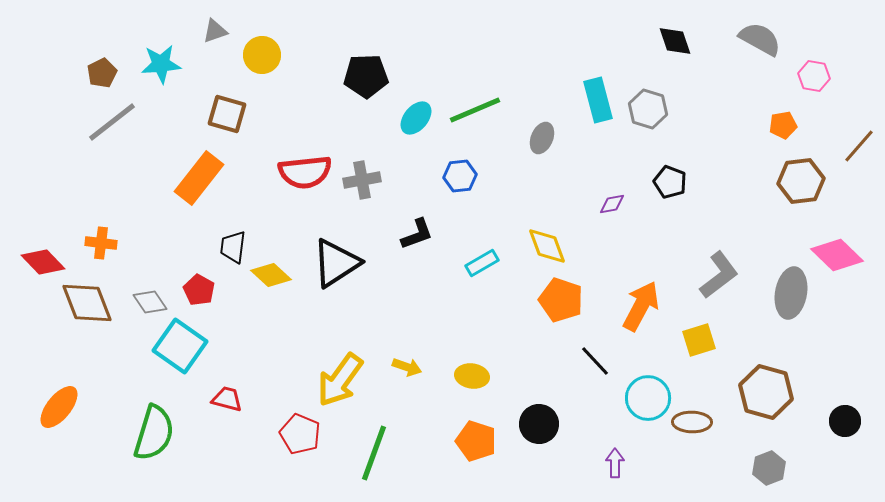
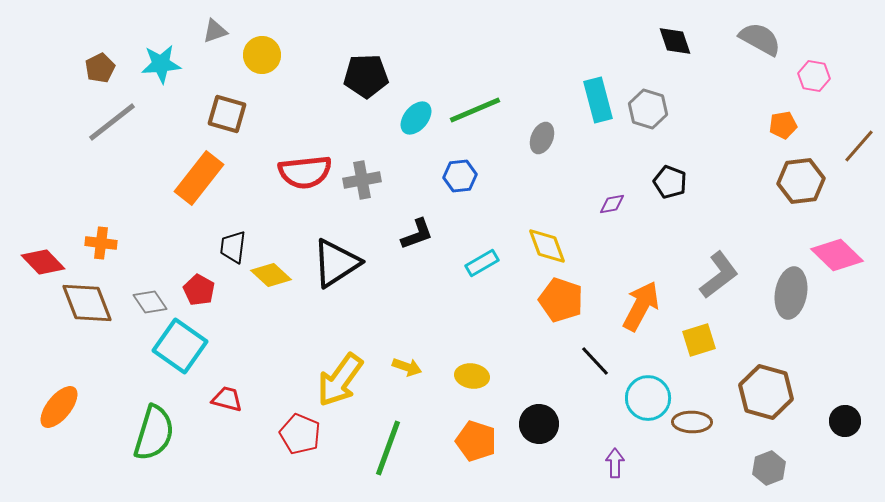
brown pentagon at (102, 73): moved 2 px left, 5 px up
green line at (374, 453): moved 14 px right, 5 px up
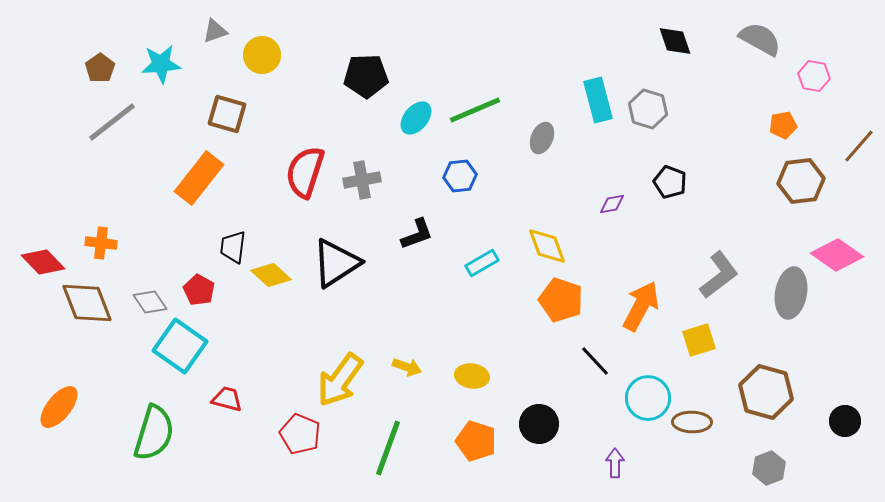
brown pentagon at (100, 68): rotated 8 degrees counterclockwise
red semicircle at (305, 172): rotated 114 degrees clockwise
pink diamond at (837, 255): rotated 9 degrees counterclockwise
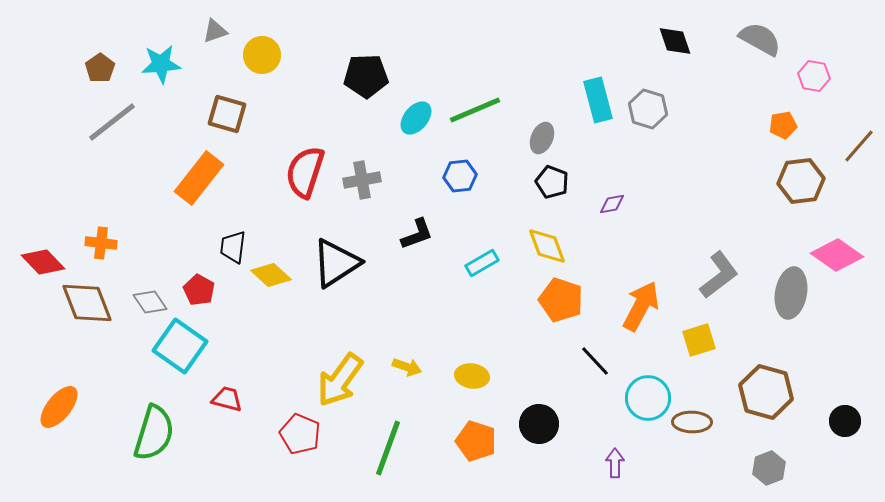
black pentagon at (670, 182): moved 118 px left
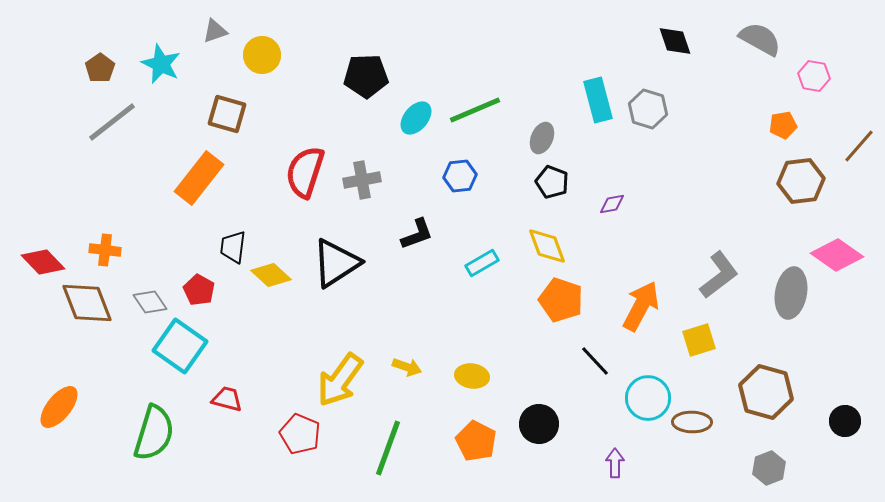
cyan star at (161, 64): rotated 30 degrees clockwise
orange cross at (101, 243): moved 4 px right, 7 px down
orange pentagon at (476, 441): rotated 9 degrees clockwise
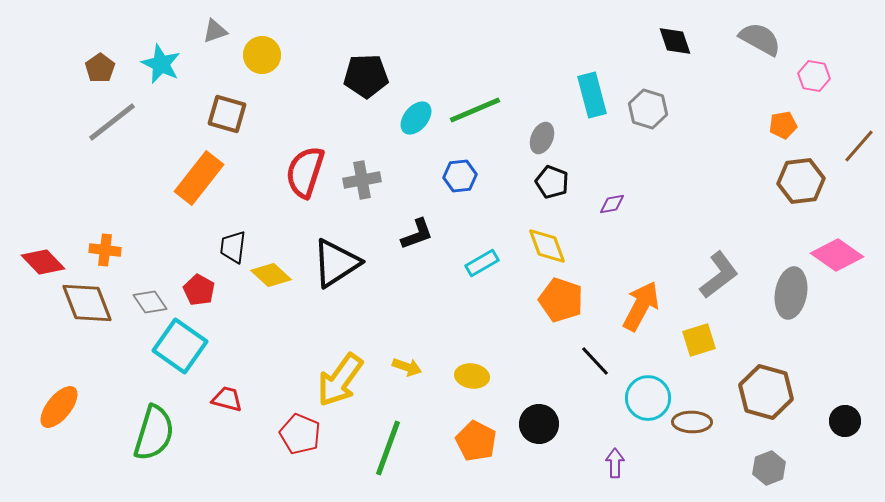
cyan rectangle at (598, 100): moved 6 px left, 5 px up
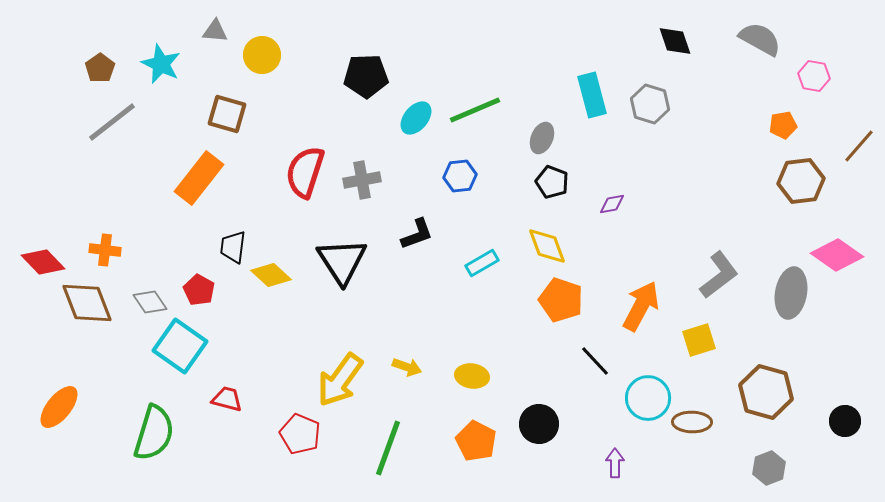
gray triangle at (215, 31): rotated 24 degrees clockwise
gray hexagon at (648, 109): moved 2 px right, 5 px up
black triangle at (336, 263): moved 6 px right, 2 px up; rotated 30 degrees counterclockwise
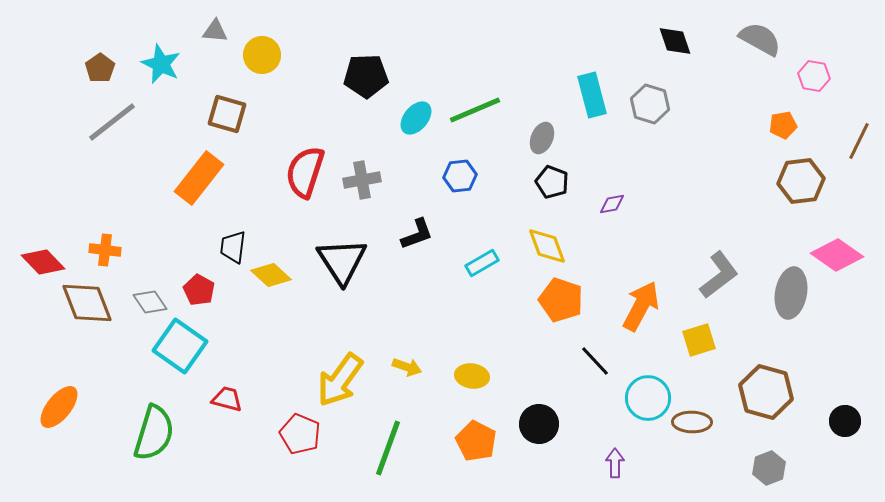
brown line at (859, 146): moved 5 px up; rotated 15 degrees counterclockwise
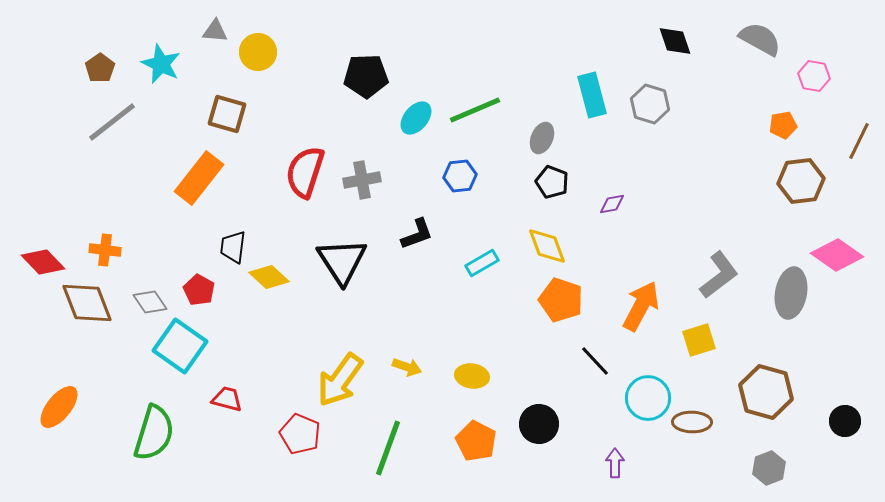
yellow circle at (262, 55): moved 4 px left, 3 px up
yellow diamond at (271, 275): moved 2 px left, 2 px down
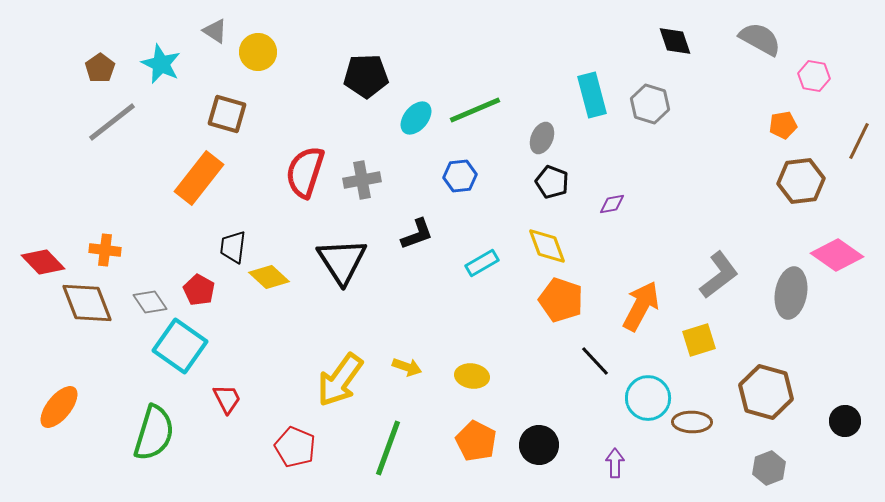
gray triangle at (215, 31): rotated 28 degrees clockwise
red trapezoid at (227, 399): rotated 48 degrees clockwise
black circle at (539, 424): moved 21 px down
red pentagon at (300, 434): moved 5 px left, 13 px down
